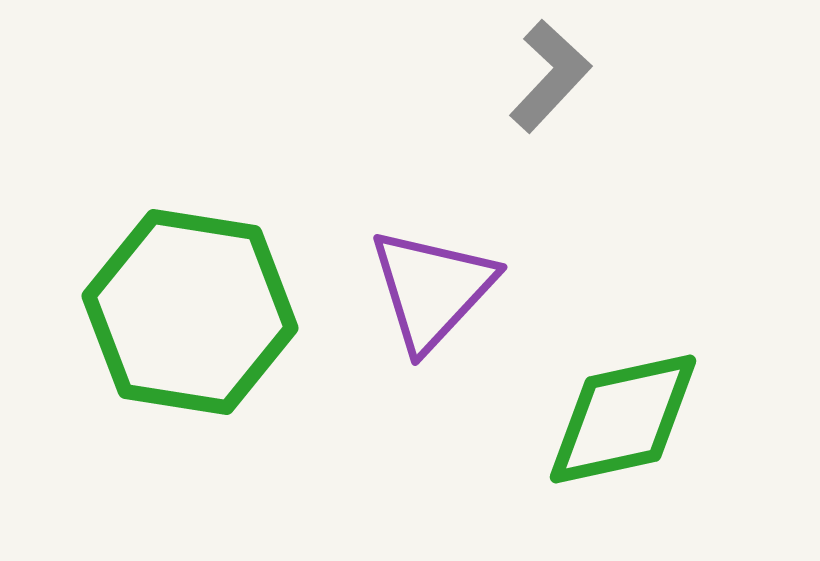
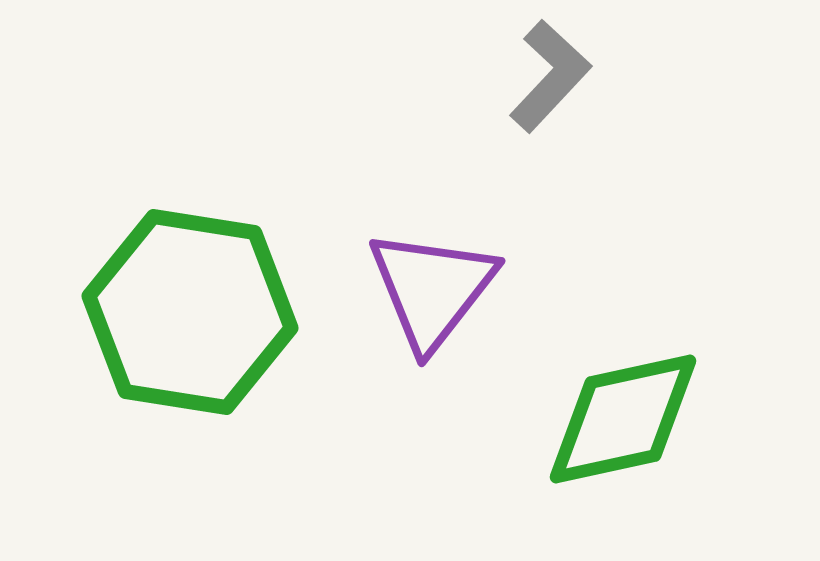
purple triangle: rotated 5 degrees counterclockwise
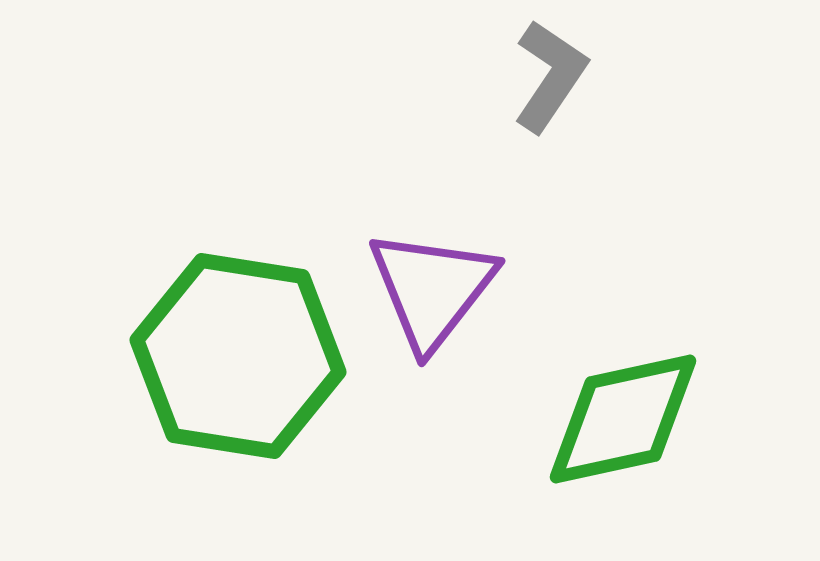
gray L-shape: rotated 9 degrees counterclockwise
green hexagon: moved 48 px right, 44 px down
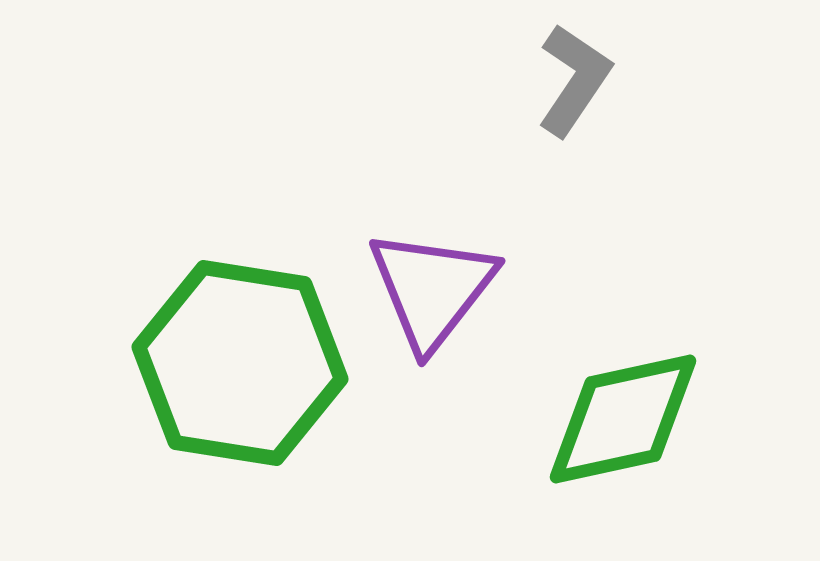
gray L-shape: moved 24 px right, 4 px down
green hexagon: moved 2 px right, 7 px down
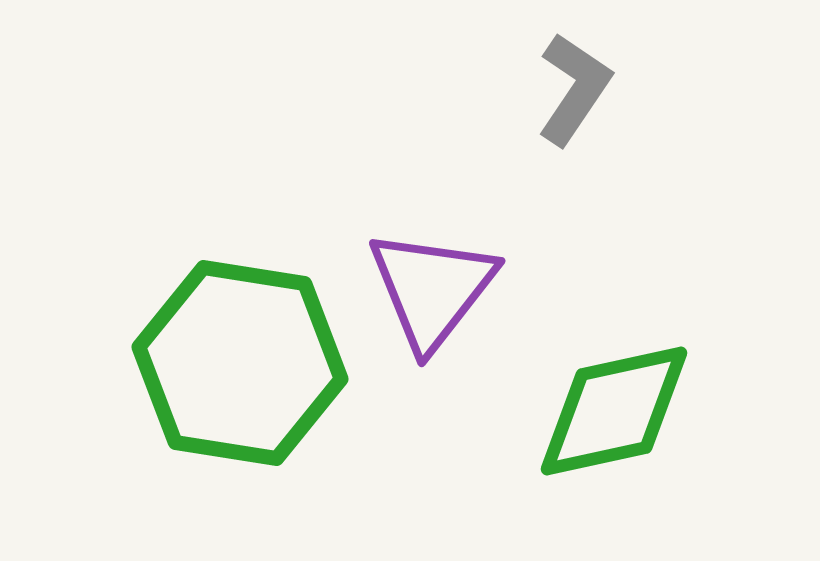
gray L-shape: moved 9 px down
green diamond: moved 9 px left, 8 px up
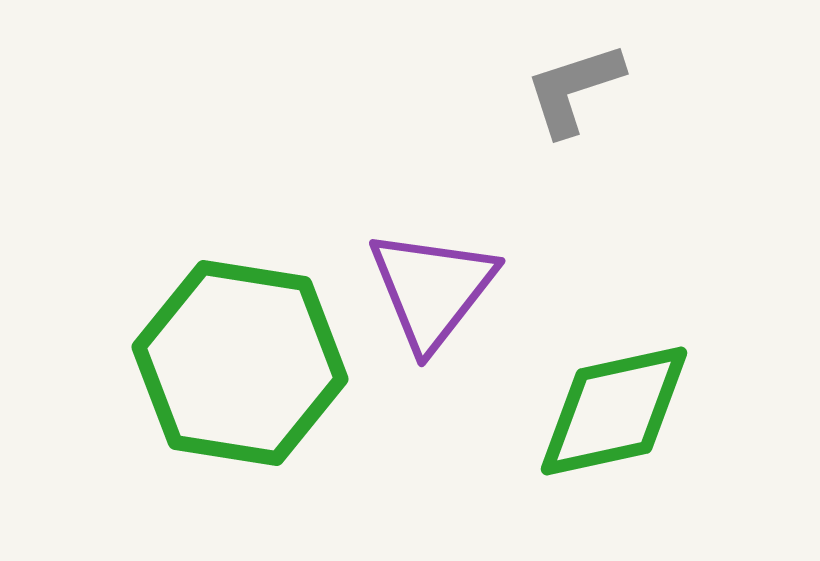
gray L-shape: rotated 142 degrees counterclockwise
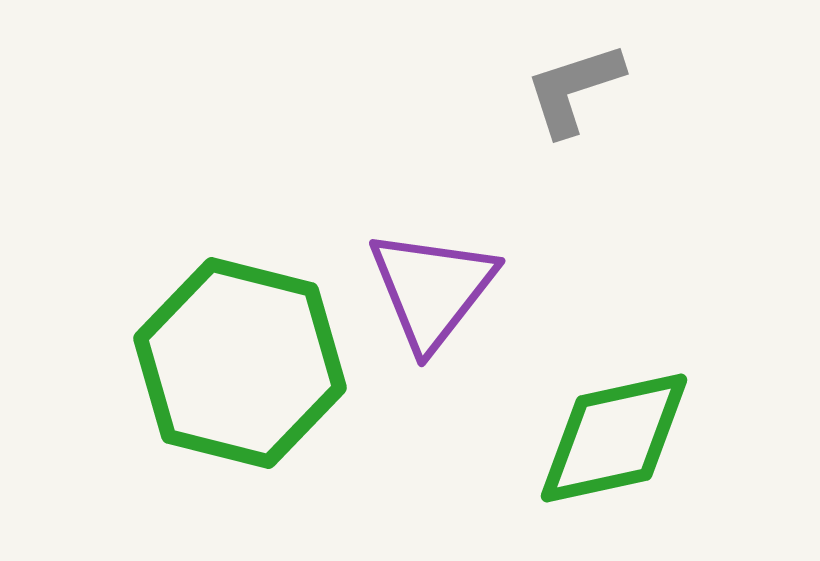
green hexagon: rotated 5 degrees clockwise
green diamond: moved 27 px down
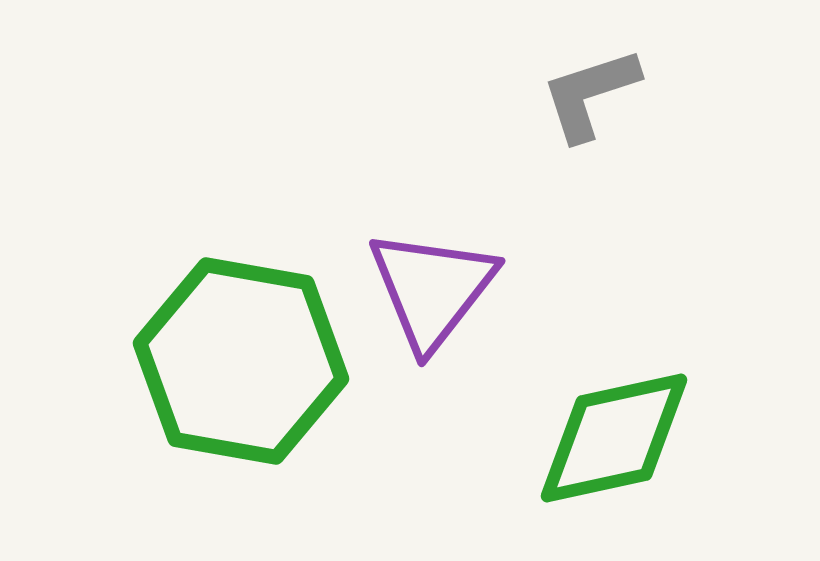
gray L-shape: moved 16 px right, 5 px down
green hexagon: moved 1 px right, 2 px up; rotated 4 degrees counterclockwise
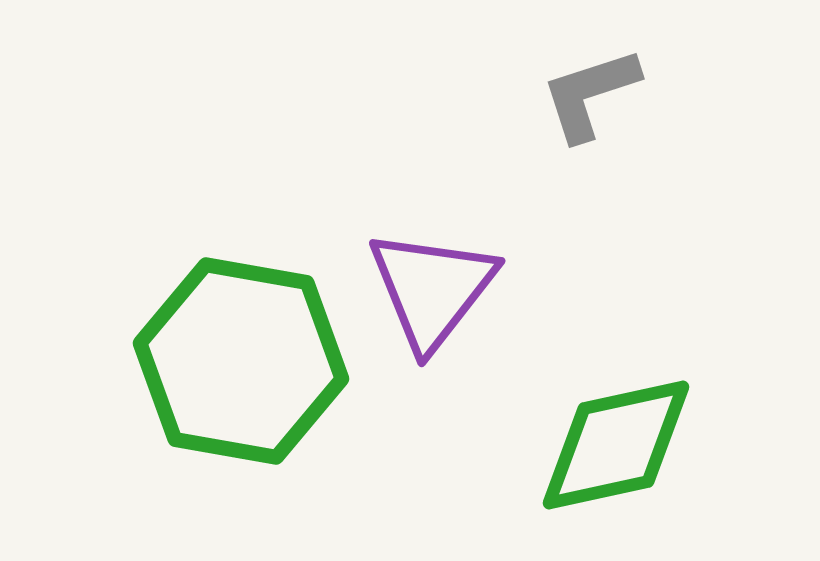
green diamond: moved 2 px right, 7 px down
